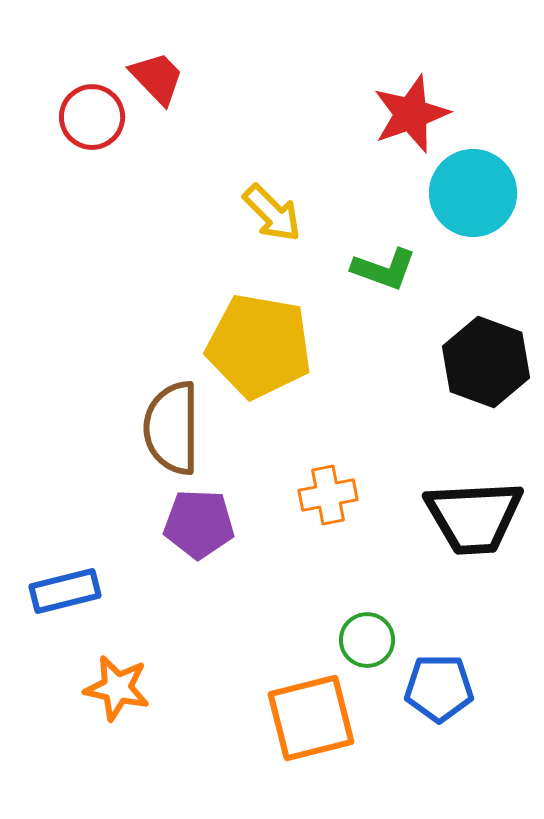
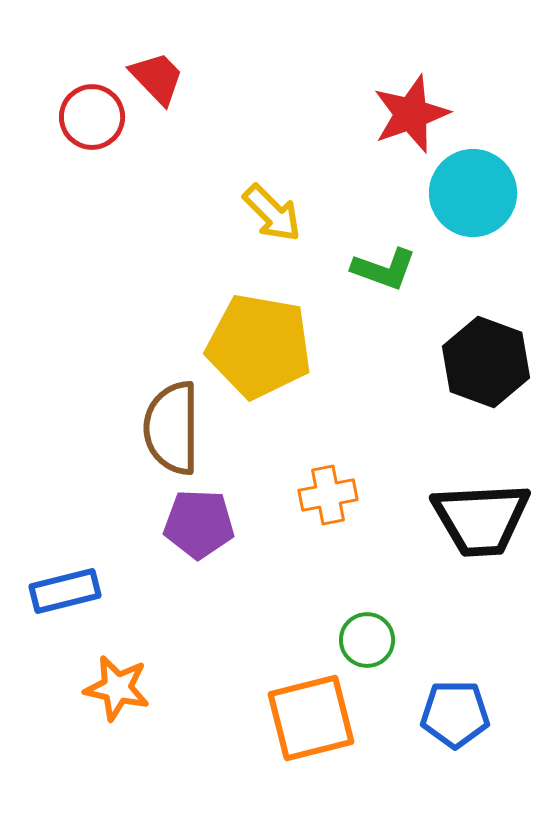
black trapezoid: moved 7 px right, 2 px down
blue pentagon: moved 16 px right, 26 px down
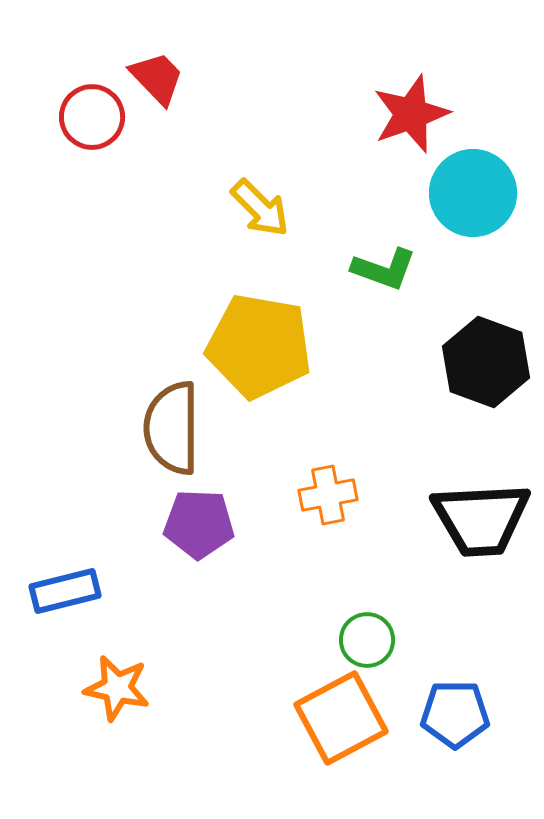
yellow arrow: moved 12 px left, 5 px up
orange square: moved 30 px right; rotated 14 degrees counterclockwise
